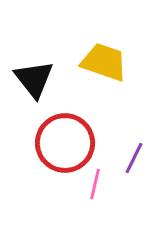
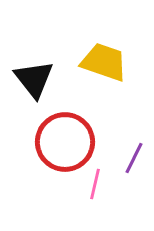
red circle: moved 1 px up
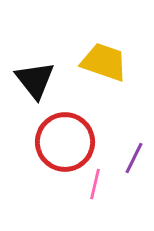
black triangle: moved 1 px right, 1 px down
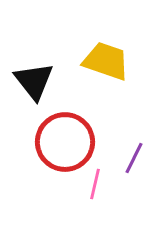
yellow trapezoid: moved 2 px right, 1 px up
black triangle: moved 1 px left, 1 px down
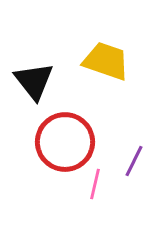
purple line: moved 3 px down
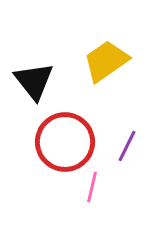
yellow trapezoid: rotated 54 degrees counterclockwise
purple line: moved 7 px left, 15 px up
pink line: moved 3 px left, 3 px down
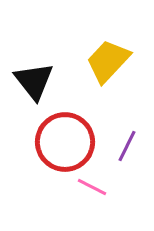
yellow trapezoid: moved 2 px right; rotated 12 degrees counterclockwise
pink line: rotated 76 degrees counterclockwise
